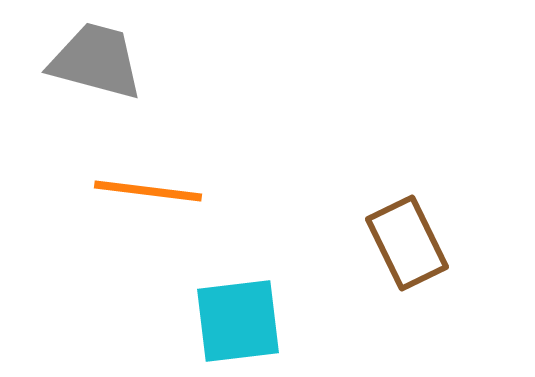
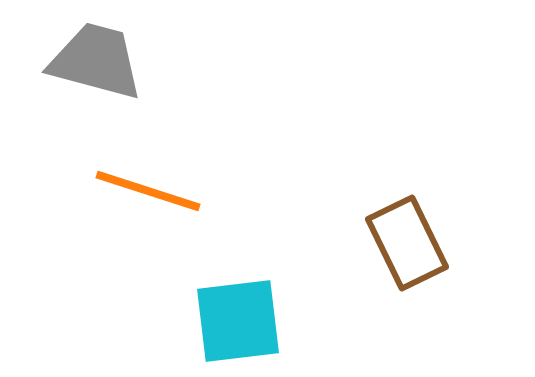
orange line: rotated 11 degrees clockwise
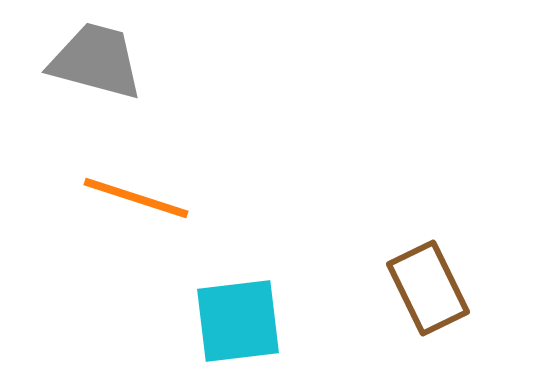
orange line: moved 12 px left, 7 px down
brown rectangle: moved 21 px right, 45 px down
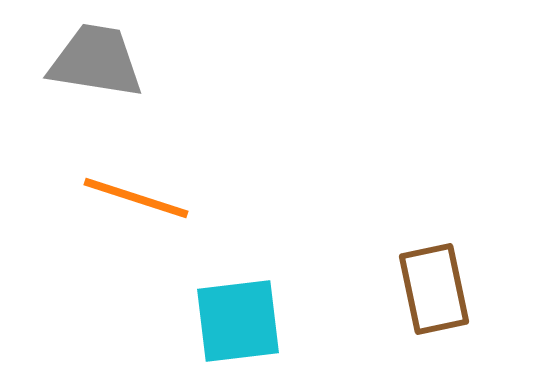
gray trapezoid: rotated 6 degrees counterclockwise
brown rectangle: moved 6 px right, 1 px down; rotated 14 degrees clockwise
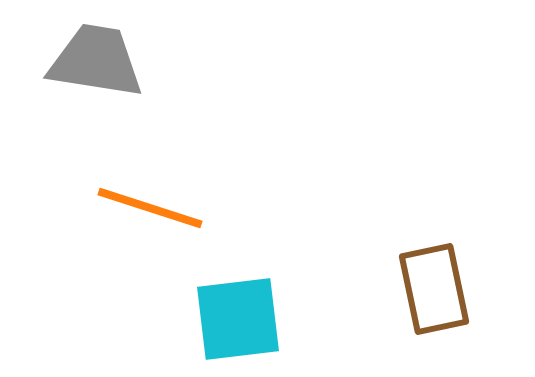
orange line: moved 14 px right, 10 px down
cyan square: moved 2 px up
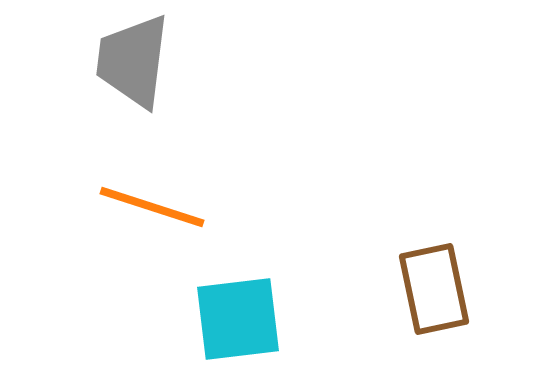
gray trapezoid: moved 37 px right; rotated 92 degrees counterclockwise
orange line: moved 2 px right, 1 px up
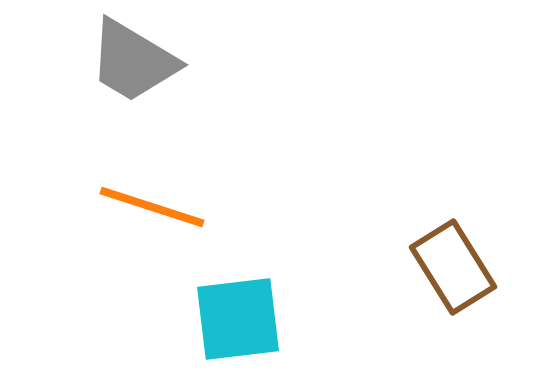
gray trapezoid: rotated 66 degrees counterclockwise
brown rectangle: moved 19 px right, 22 px up; rotated 20 degrees counterclockwise
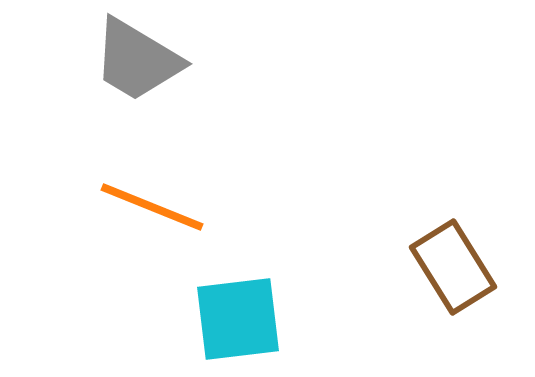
gray trapezoid: moved 4 px right, 1 px up
orange line: rotated 4 degrees clockwise
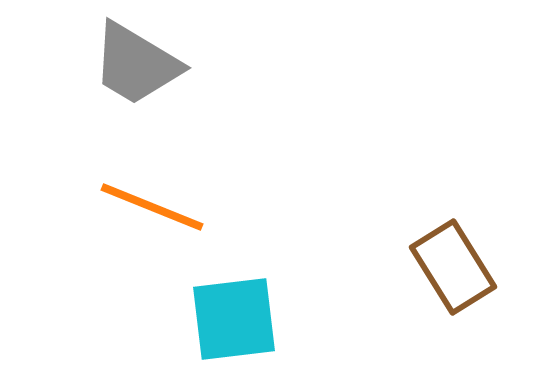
gray trapezoid: moved 1 px left, 4 px down
cyan square: moved 4 px left
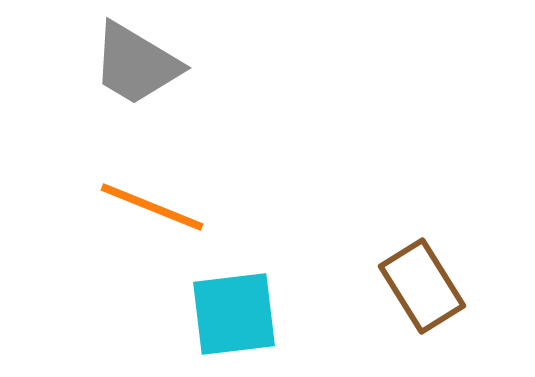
brown rectangle: moved 31 px left, 19 px down
cyan square: moved 5 px up
